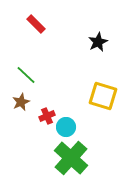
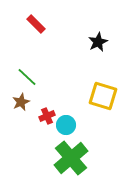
green line: moved 1 px right, 2 px down
cyan circle: moved 2 px up
green cross: rotated 8 degrees clockwise
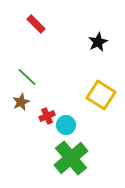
yellow square: moved 2 px left, 1 px up; rotated 16 degrees clockwise
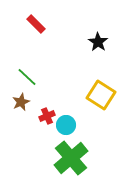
black star: rotated 12 degrees counterclockwise
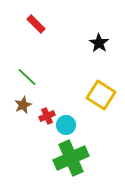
black star: moved 1 px right, 1 px down
brown star: moved 2 px right, 3 px down
green cross: rotated 16 degrees clockwise
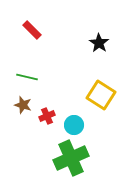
red rectangle: moved 4 px left, 6 px down
green line: rotated 30 degrees counterclockwise
brown star: rotated 30 degrees counterclockwise
cyan circle: moved 8 px right
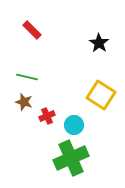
brown star: moved 1 px right, 3 px up
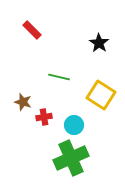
green line: moved 32 px right
brown star: moved 1 px left
red cross: moved 3 px left, 1 px down; rotated 14 degrees clockwise
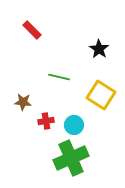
black star: moved 6 px down
brown star: rotated 12 degrees counterclockwise
red cross: moved 2 px right, 4 px down
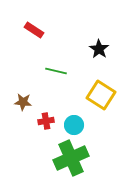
red rectangle: moved 2 px right; rotated 12 degrees counterclockwise
green line: moved 3 px left, 6 px up
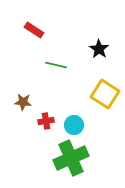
green line: moved 6 px up
yellow square: moved 4 px right, 1 px up
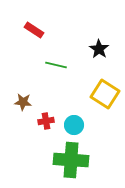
green cross: moved 2 px down; rotated 28 degrees clockwise
